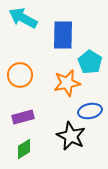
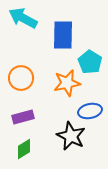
orange circle: moved 1 px right, 3 px down
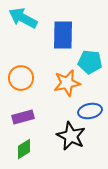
cyan pentagon: rotated 25 degrees counterclockwise
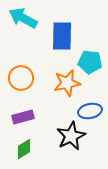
blue rectangle: moved 1 px left, 1 px down
black star: rotated 20 degrees clockwise
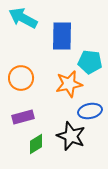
orange star: moved 2 px right, 1 px down
black star: rotated 24 degrees counterclockwise
green diamond: moved 12 px right, 5 px up
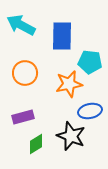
cyan arrow: moved 2 px left, 7 px down
orange circle: moved 4 px right, 5 px up
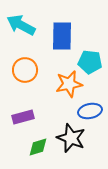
orange circle: moved 3 px up
black star: moved 2 px down
green diamond: moved 2 px right, 3 px down; rotated 15 degrees clockwise
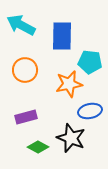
purple rectangle: moved 3 px right
green diamond: rotated 45 degrees clockwise
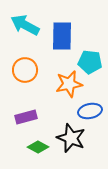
cyan arrow: moved 4 px right
